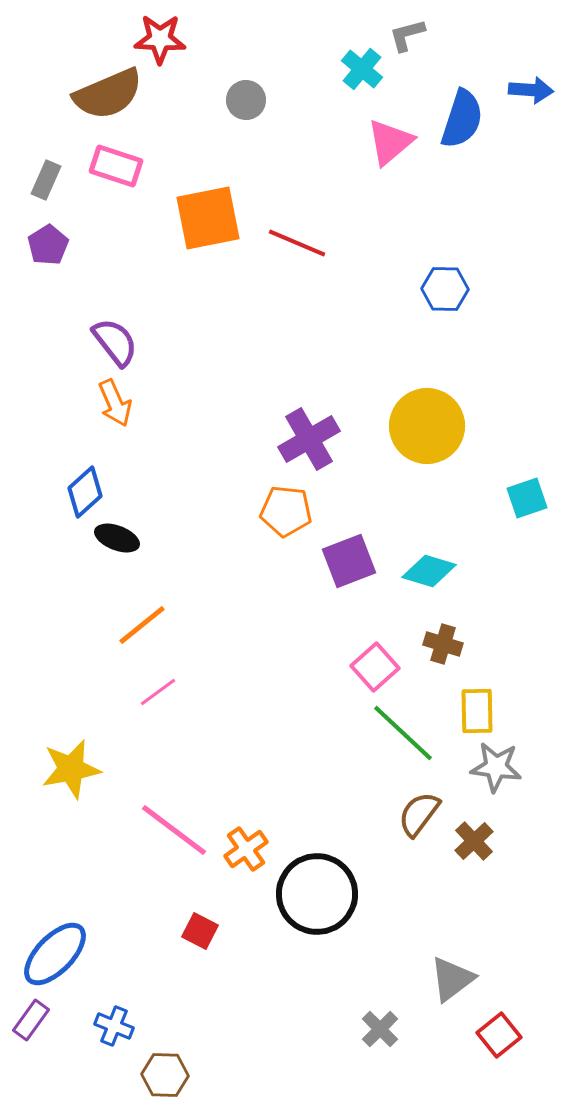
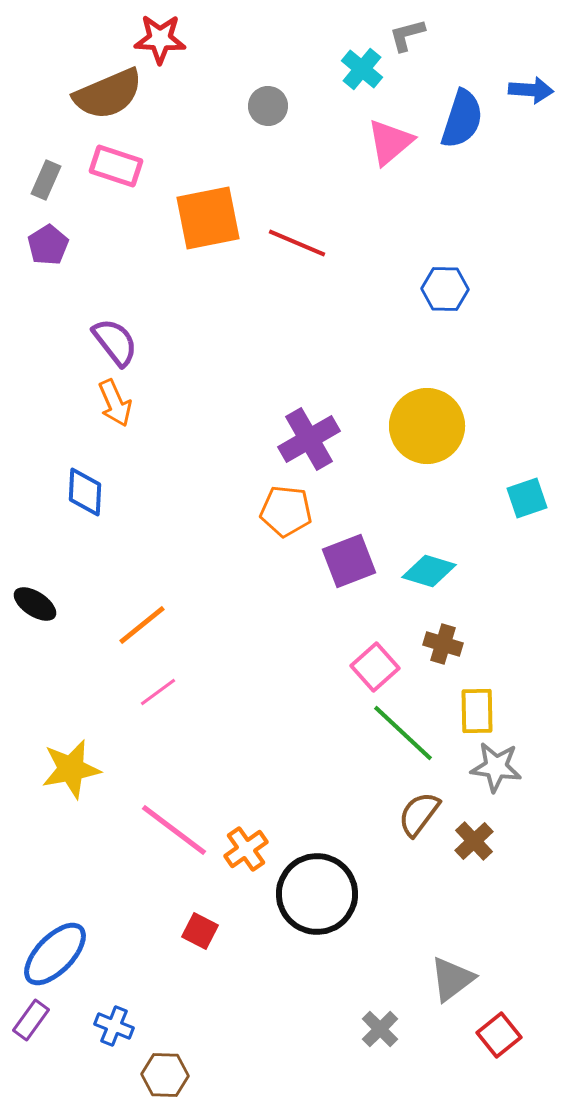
gray circle at (246, 100): moved 22 px right, 6 px down
blue diamond at (85, 492): rotated 45 degrees counterclockwise
black ellipse at (117, 538): moved 82 px left, 66 px down; rotated 12 degrees clockwise
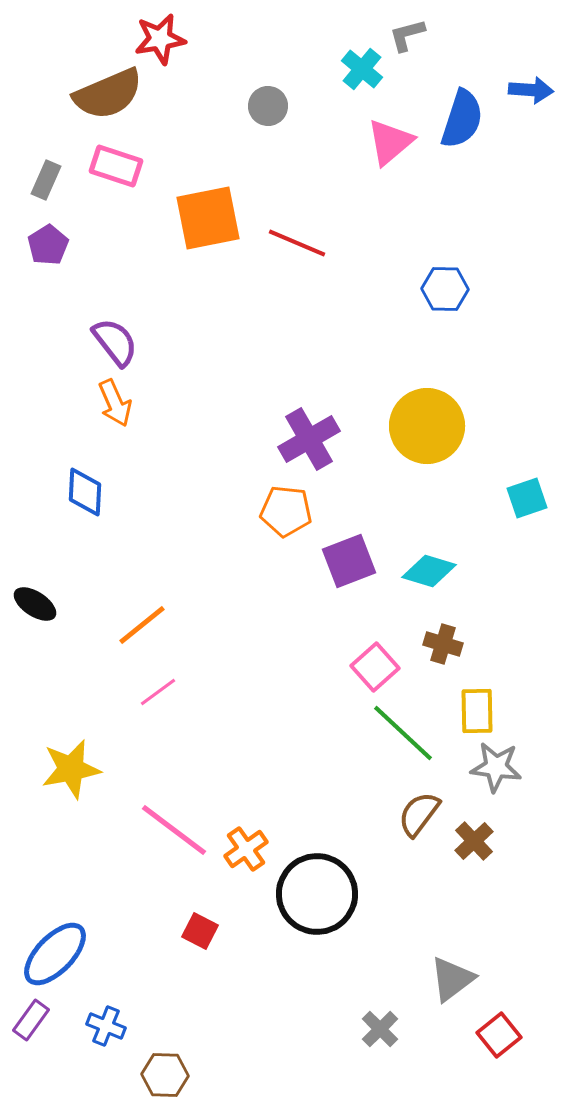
red star at (160, 39): rotated 12 degrees counterclockwise
blue cross at (114, 1026): moved 8 px left
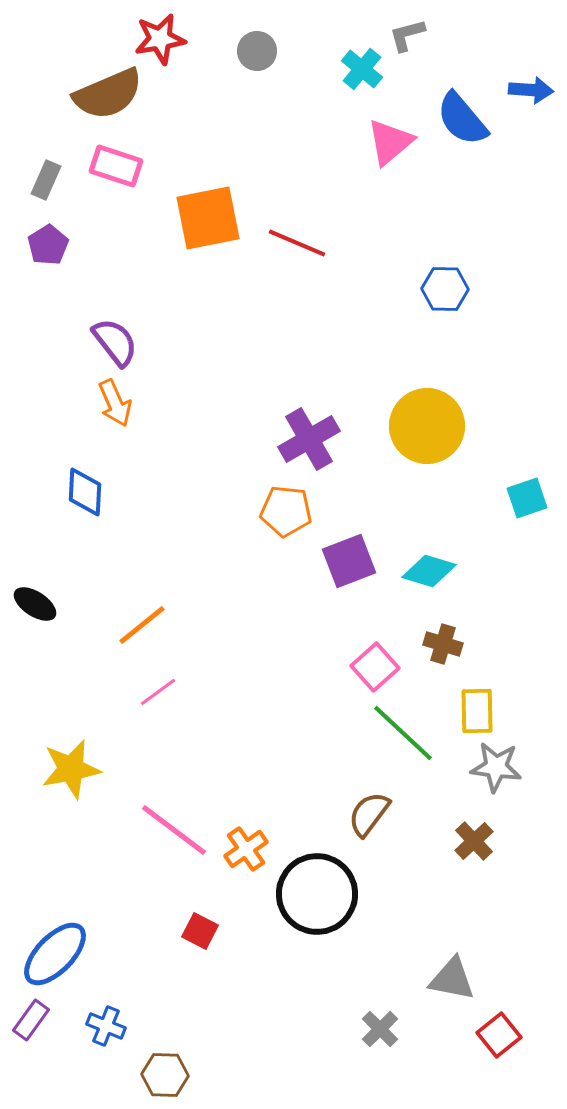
gray circle at (268, 106): moved 11 px left, 55 px up
blue semicircle at (462, 119): rotated 122 degrees clockwise
brown semicircle at (419, 814): moved 50 px left
gray triangle at (452, 979): rotated 48 degrees clockwise
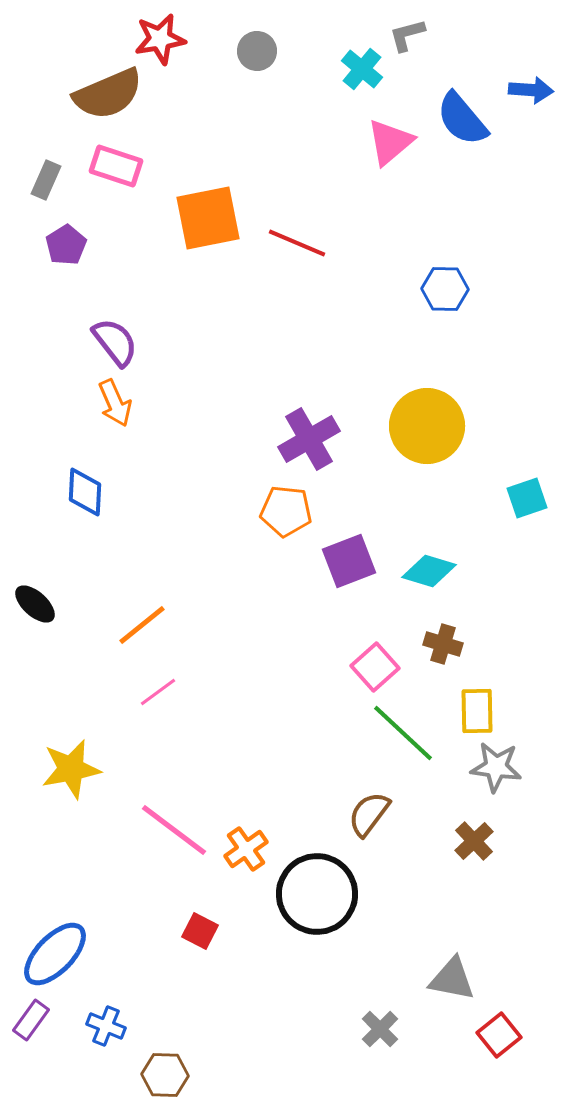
purple pentagon at (48, 245): moved 18 px right
black ellipse at (35, 604): rotated 9 degrees clockwise
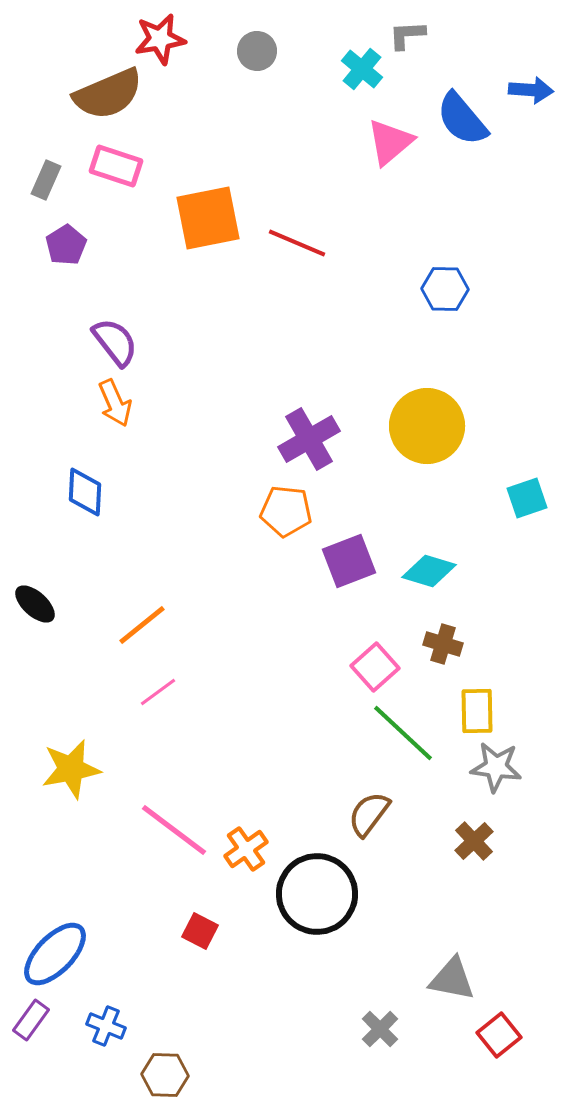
gray L-shape at (407, 35): rotated 12 degrees clockwise
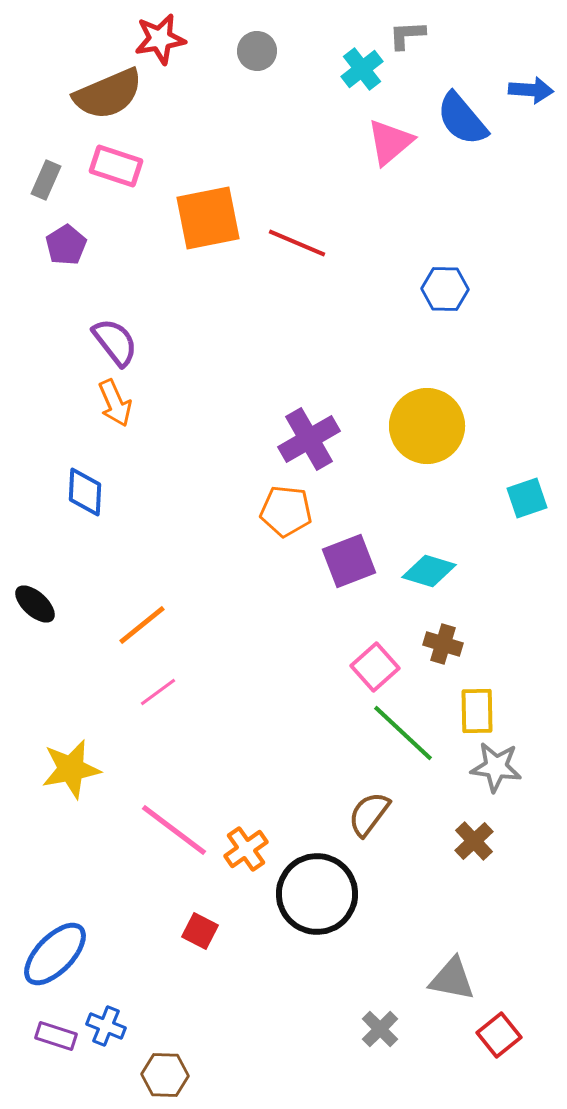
cyan cross at (362, 69): rotated 12 degrees clockwise
purple rectangle at (31, 1020): moved 25 px right, 16 px down; rotated 72 degrees clockwise
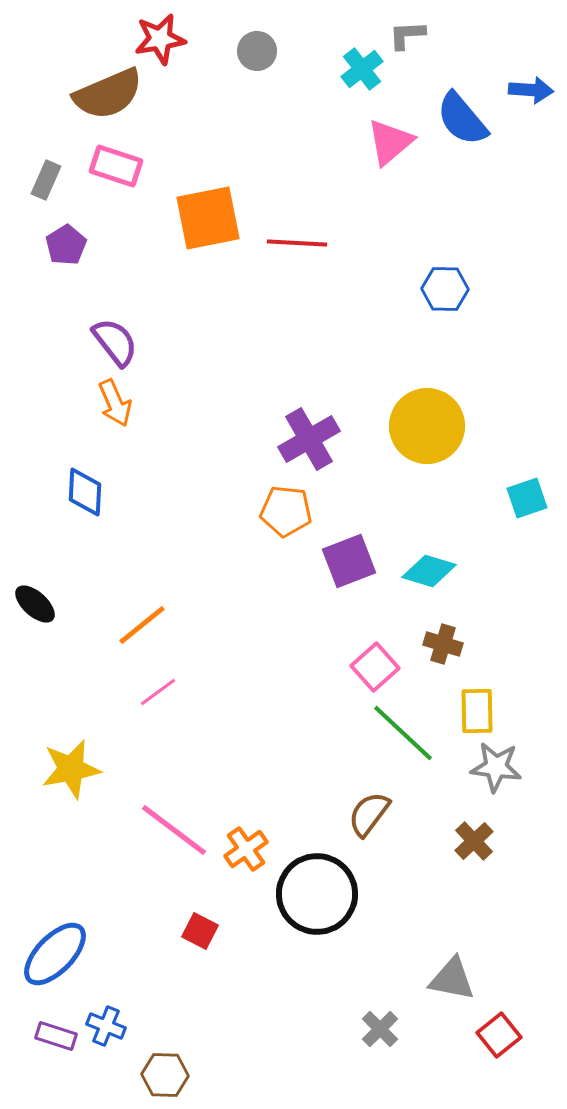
red line at (297, 243): rotated 20 degrees counterclockwise
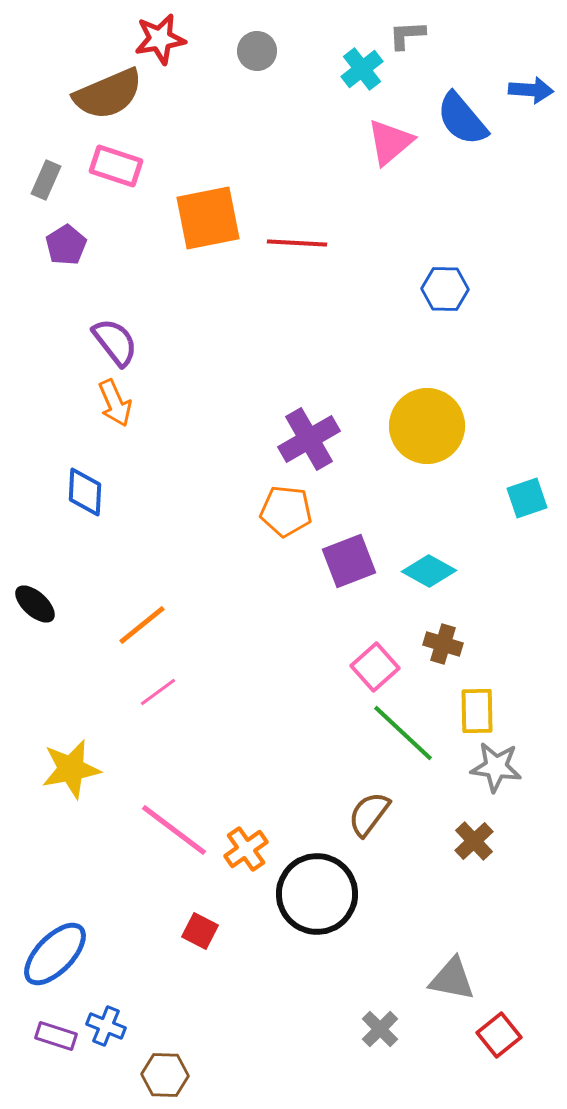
cyan diamond at (429, 571): rotated 12 degrees clockwise
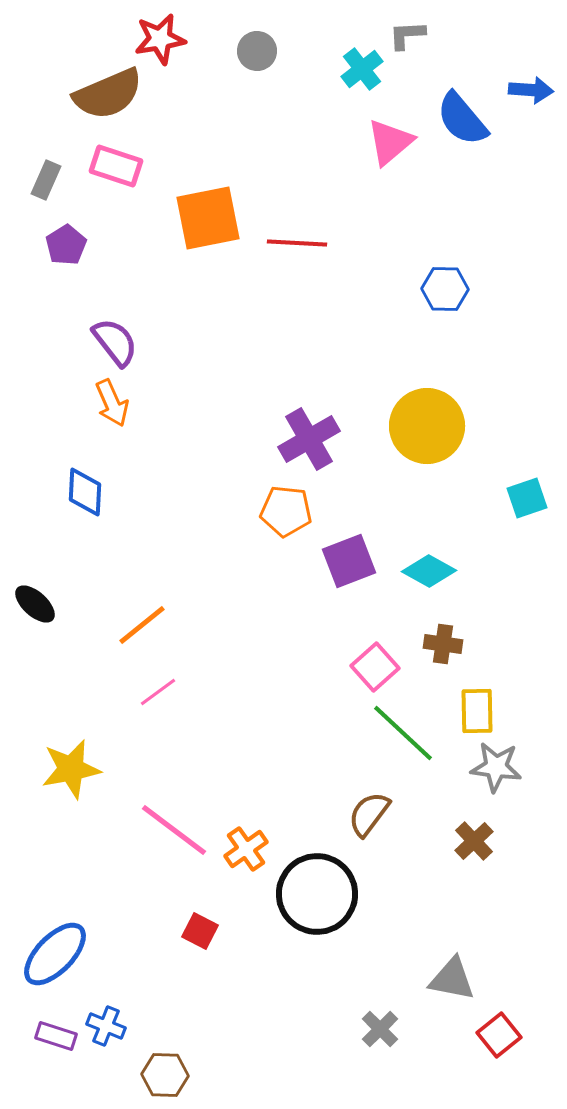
orange arrow at (115, 403): moved 3 px left
brown cross at (443, 644): rotated 9 degrees counterclockwise
